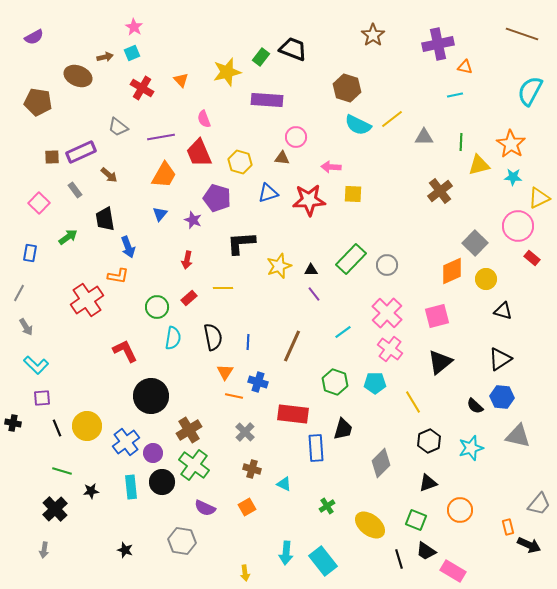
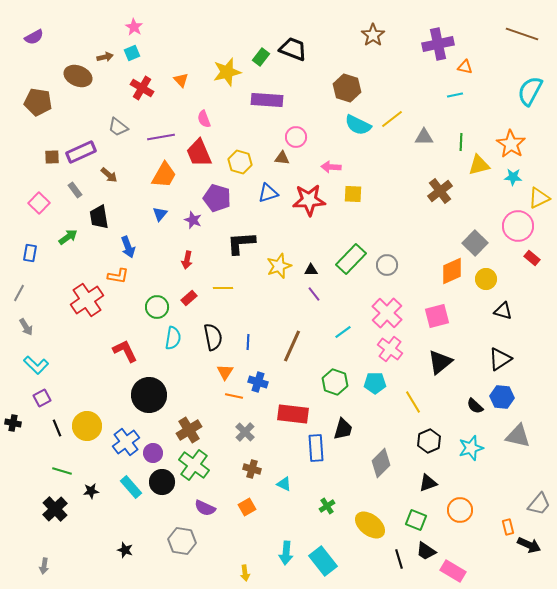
black trapezoid at (105, 219): moved 6 px left, 2 px up
black circle at (151, 396): moved 2 px left, 1 px up
purple square at (42, 398): rotated 24 degrees counterclockwise
cyan rectangle at (131, 487): rotated 35 degrees counterclockwise
gray arrow at (44, 550): moved 16 px down
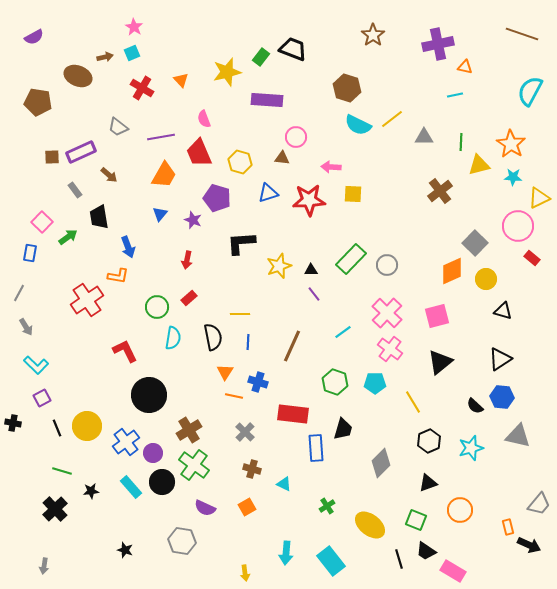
pink square at (39, 203): moved 3 px right, 19 px down
yellow line at (223, 288): moved 17 px right, 26 px down
cyan rectangle at (323, 561): moved 8 px right
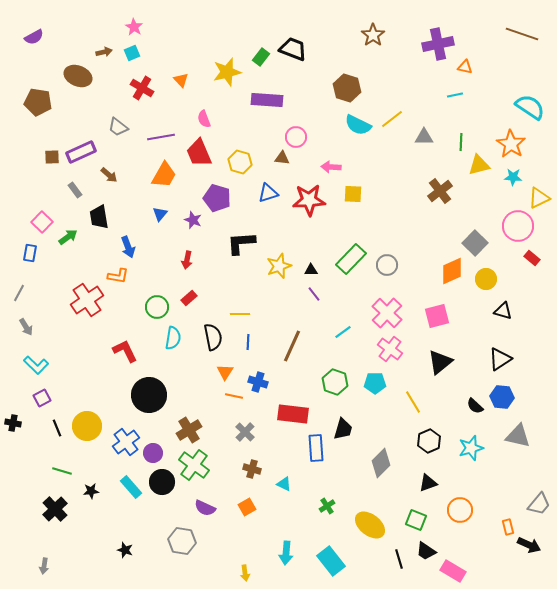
brown arrow at (105, 57): moved 1 px left, 5 px up
cyan semicircle at (530, 91): moved 16 px down; rotated 96 degrees clockwise
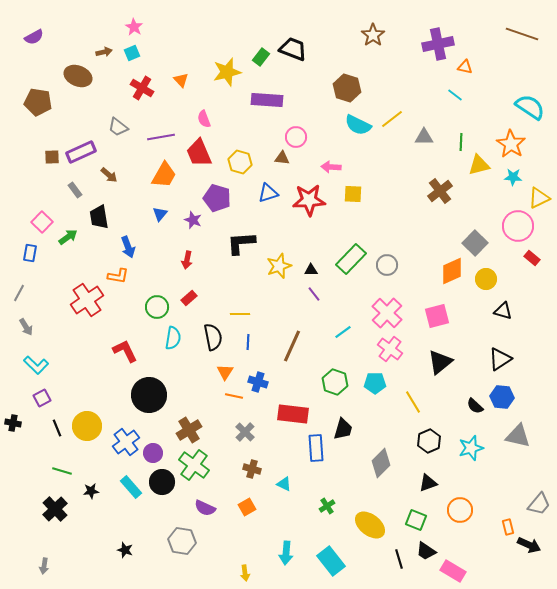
cyan line at (455, 95): rotated 49 degrees clockwise
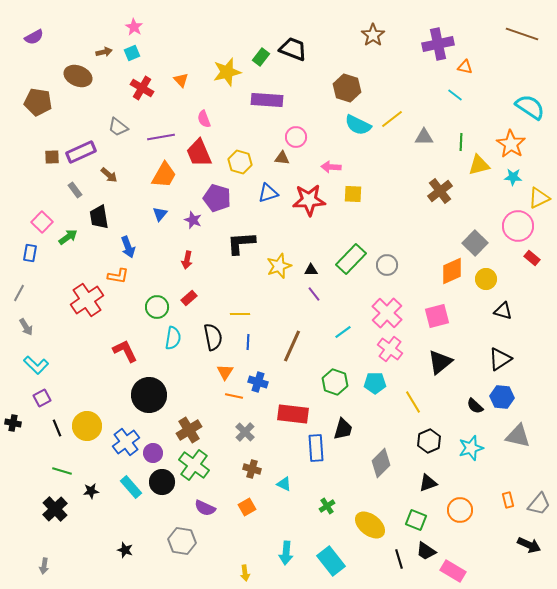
orange rectangle at (508, 527): moved 27 px up
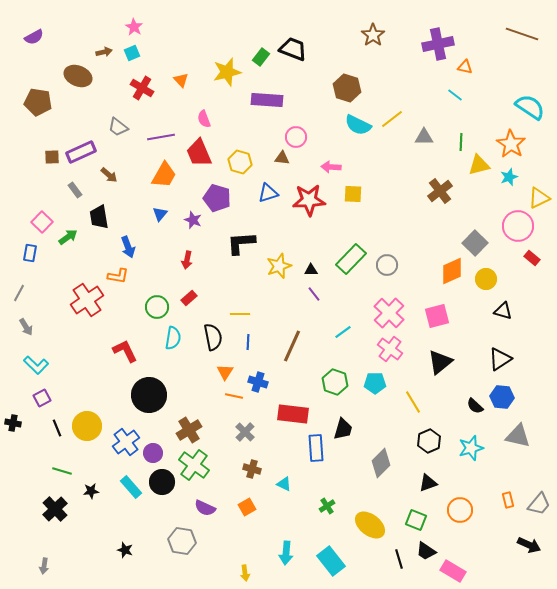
cyan star at (513, 177): moved 4 px left; rotated 24 degrees counterclockwise
pink cross at (387, 313): moved 2 px right
